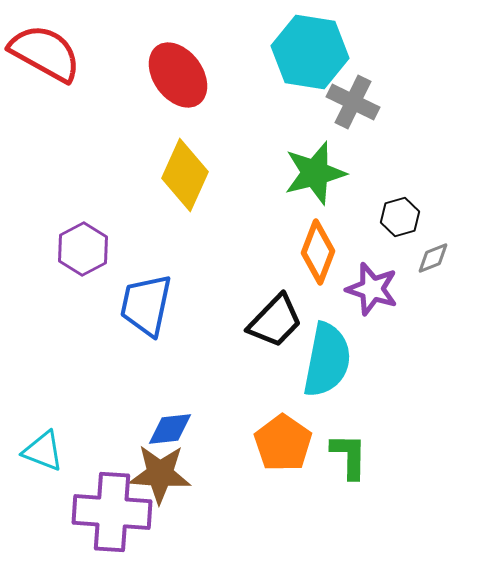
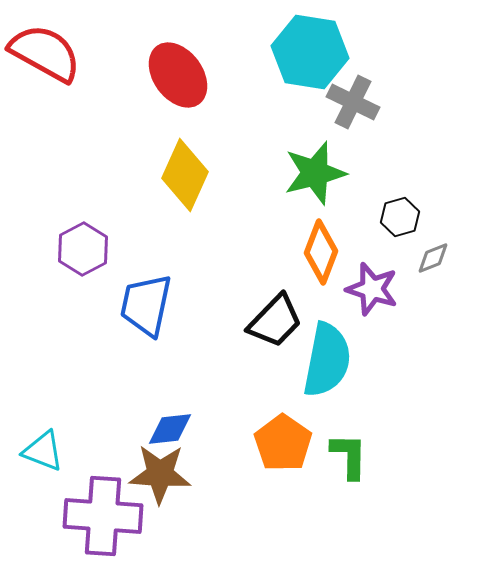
orange diamond: moved 3 px right
purple cross: moved 9 px left, 4 px down
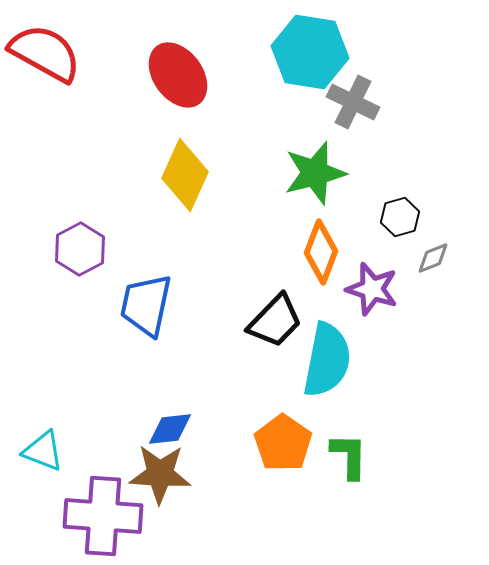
purple hexagon: moved 3 px left
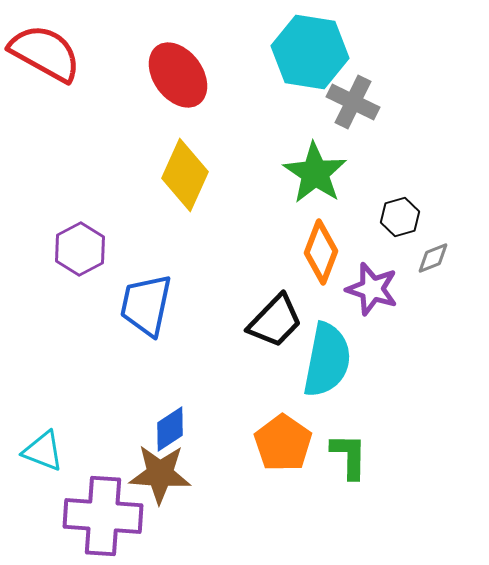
green star: rotated 24 degrees counterclockwise
blue diamond: rotated 27 degrees counterclockwise
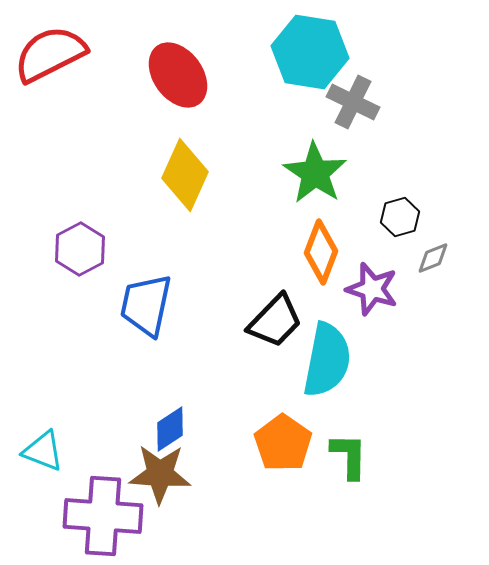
red semicircle: moved 5 px right, 1 px down; rotated 56 degrees counterclockwise
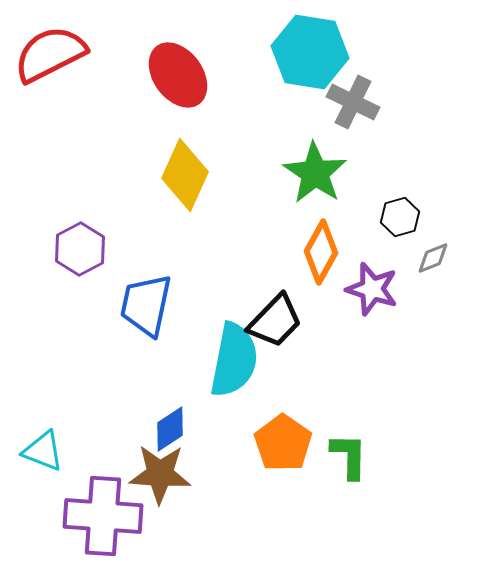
orange diamond: rotated 8 degrees clockwise
cyan semicircle: moved 93 px left
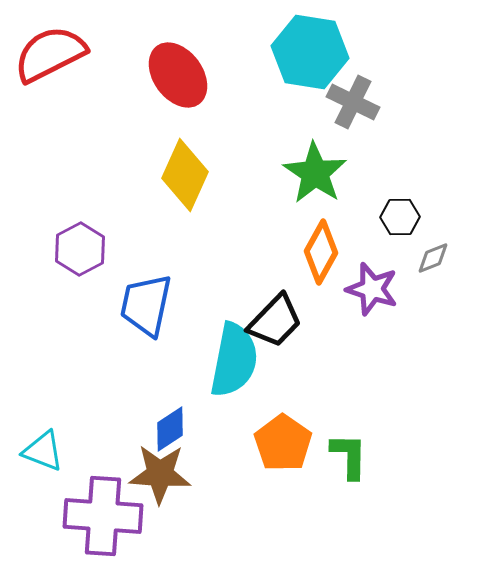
black hexagon: rotated 15 degrees clockwise
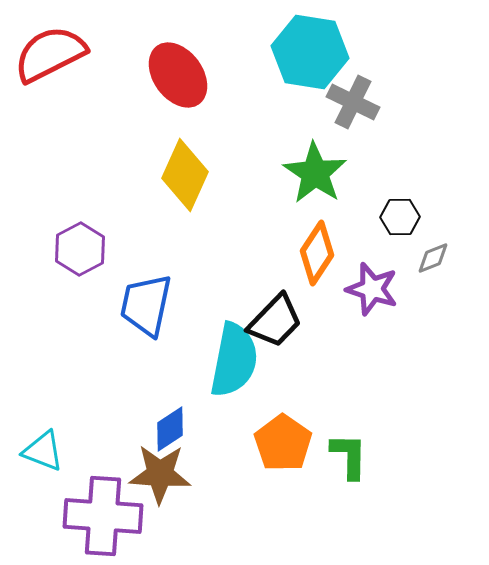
orange diamond: moved 4 px left, 1 px down; rotated 4 degrees clockwise
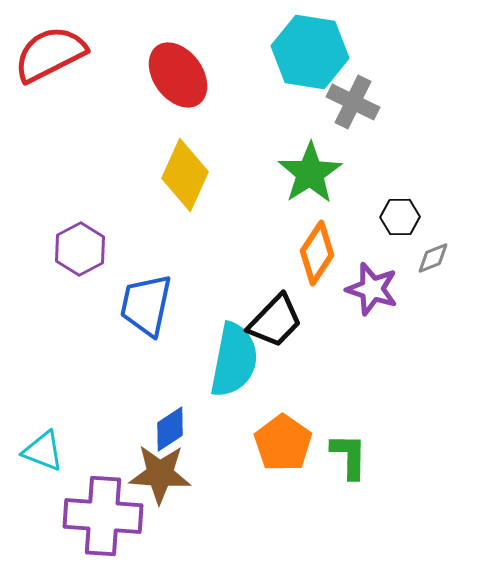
green star: moved 5 px left; rotated 6 degrees clockwise
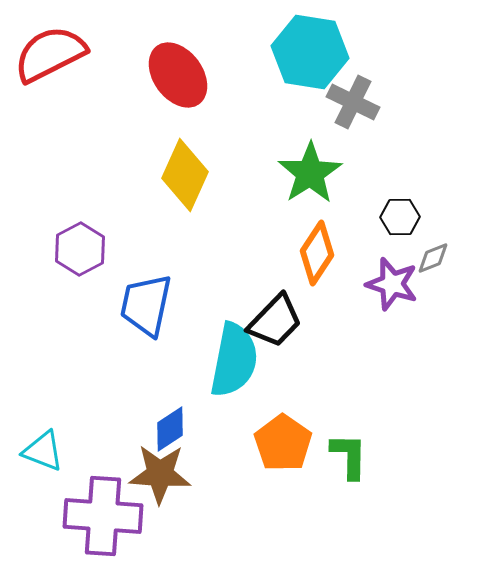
purple star: moved 20 px right, 5 px up
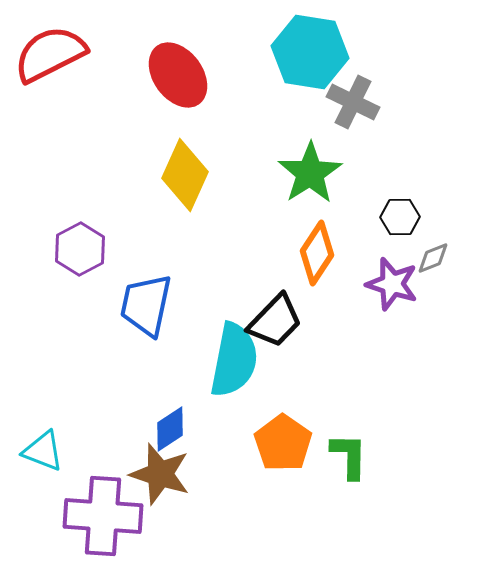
brown star: rotated 14 degrees clockwise
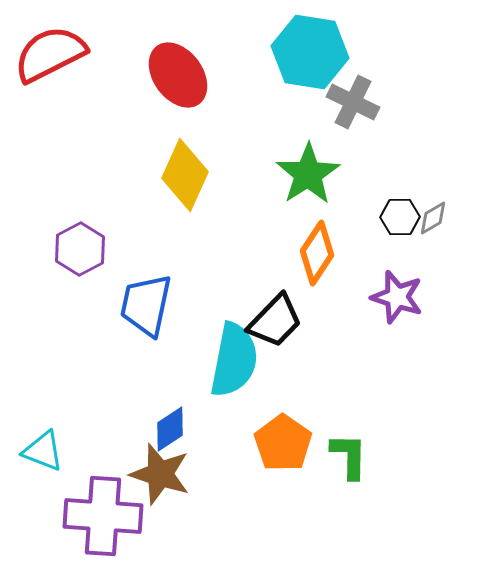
green star: moved 2 px left, 1 px down
gray diamond: moved 40 px up; rotated 9 degrees counterclockwise
purple star: moved 5 px right, 13 px down
